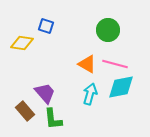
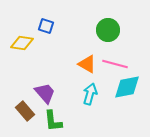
cyan diamond: moved 6 px right
green L-shape: moved 2 px down
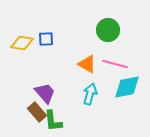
blue square: moved 13 px down; rotated 21 degrees counterclockwise
brown rectangle: moved 12 px right, 1 px down
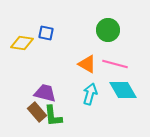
blue square: moved 6 px up; rotated 14 degrees clockwise
cyan diamond: moved 4 px left, 3 px down; rotated 72 degrees clockwise
purple trapezoid: rotated 35 degrees counterclockwise
green L-shape: moved 5 px up
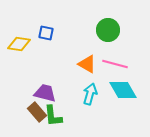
yellow diamond: moved 3 px left, 1 px down
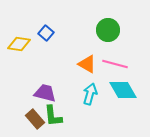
blue square: rotated 28 degrees clockwise
brown rectangle: moved 2 px left, 7 px down
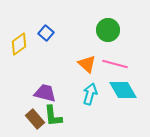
yellow diamond: rotated 45 degrees counterclockwise
orange triangle: rotated 12 degrees clockwise
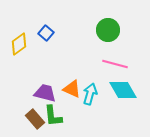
orange triangle: moved 15 px left, 25 px down; rotated 18 degrees counterclockwise
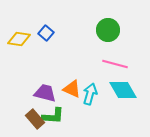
yellow diamond: moved 5 px up; rotated 45 degrees clockwise
green L-shape: rotated 80 degrees counterclockwise
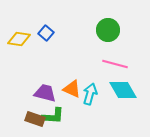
brown rectangle: rotated 30 degrees counterclockwise
